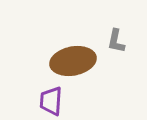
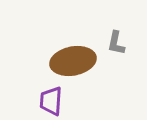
gray L-shape: moved 2 px down
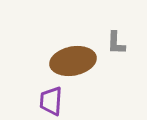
gray L-shape: rotated 10 degrees counterclockwise
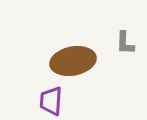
gray L-shape: moved 9 px right
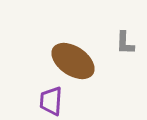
brown ellipse: rotated 45 degrees clockwise
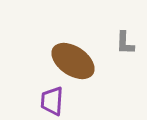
purple trapezoid: moved 1 px right
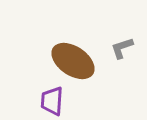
gray L-shape: moved 3 px left, 5 px down; rotated 70 degrees clockwise
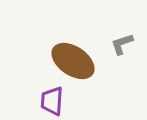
gray L-shape: moved 4 px up
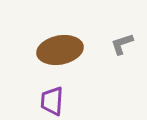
brown ellipse: moved 13 px left, 11 px up; rotated 45 degrees counterclockwise
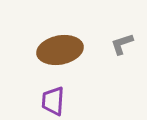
purple trapezoid: moved 1 px right
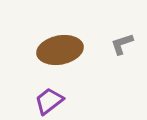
purple trapezoid: moved 4 px left; rotated 48 degrees clockwise
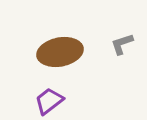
brown ellipse: moved 2 px down
